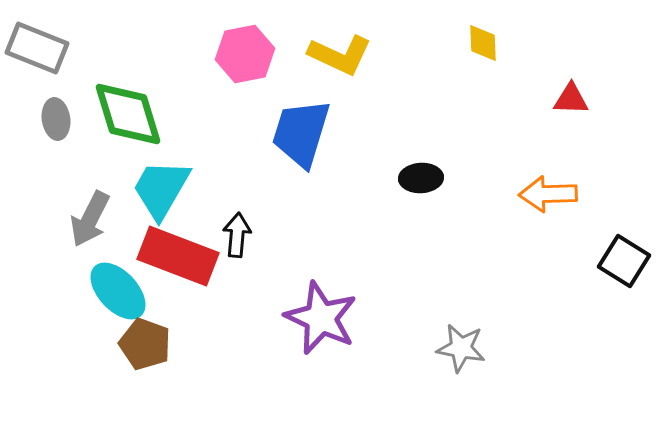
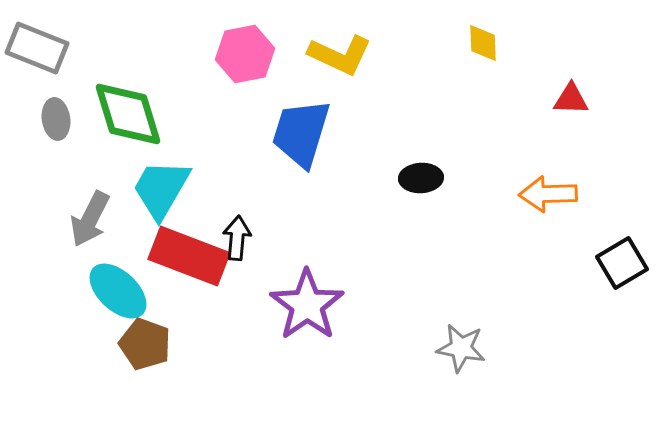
black arrow: moved 3 px down
red rectangle: moved 11 px right
black square: moved 2 px left, 2 px down; rotated 27 degrees clockwise
cyan ellipse: rotated 4 degrees counterclockwise
purple star: moved 14 px left, 13 px up; rotated 12 degrees clockwise
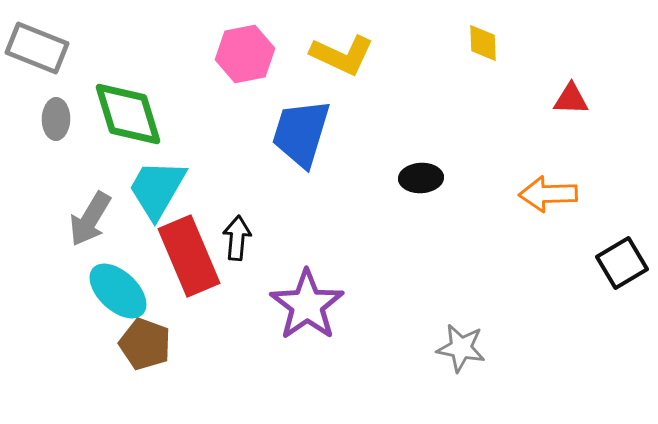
yellow L-shape: moved 2 px right
gray ellipse: rotated 9 degrees clockwise
cyan trapezoid: moved 4 px left
gray arrow: rotated 4 degrees clockwise
red rectangle: rotated 46 degrees clockwise
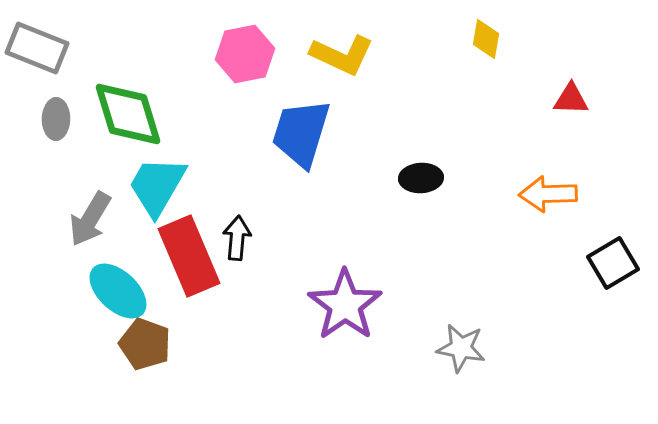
yellow diamond: moved 3 px right, 4 px up; rotated 12 degrees clockwise
cyan trapezoid: moved 3 px up
black square: moved 9 px left
purple star: moved 38 px right
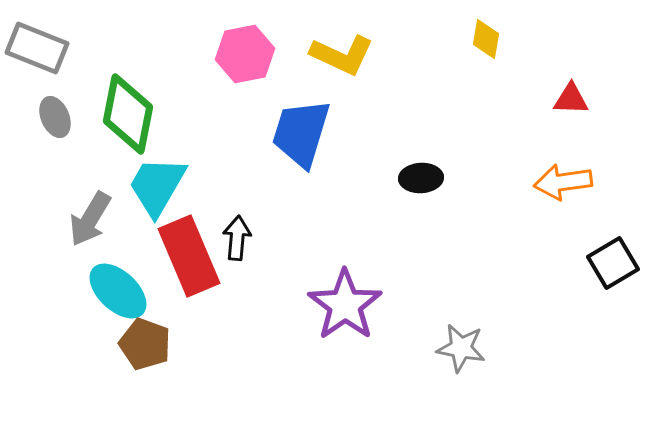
green diamond: rotated 28 degrees clockwise
gray ellipse: moved 1 px left, 2 px up; rotated 24 degrees counterclockwise
orange arrow: moved 15 px right, 12 px up; rotated 6 degrees counterclockwise
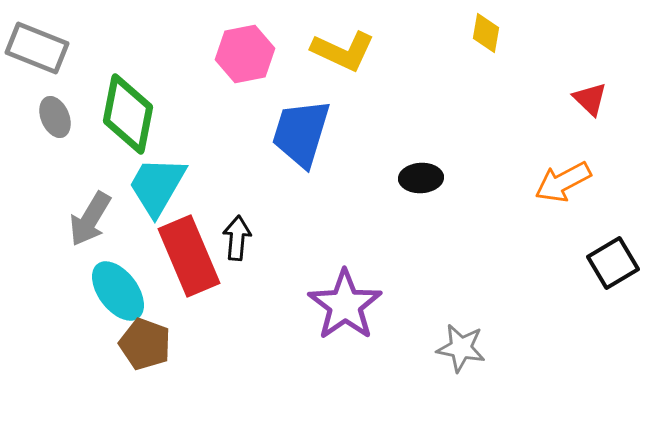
yellow diamond: moved 6 px up
yellow L-shape: moved 1 px right, 4 px up
red triangle: moved 19 px right; rotated 42 degrees clockwise
orange arrow: rotated 20 degrees counterclockwise
cyan ellipse: rotated 10 degrees clockwise
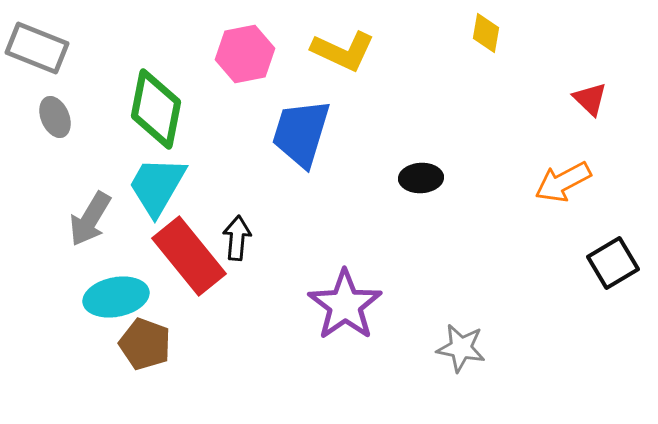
green diamond: moved 28 px right, 5 px up
red rectangle: rotated 16 degrees counterclockwise
cyan ellipse: moved 2 px left, 6 px down; rotated 64 degrees counterclockwise
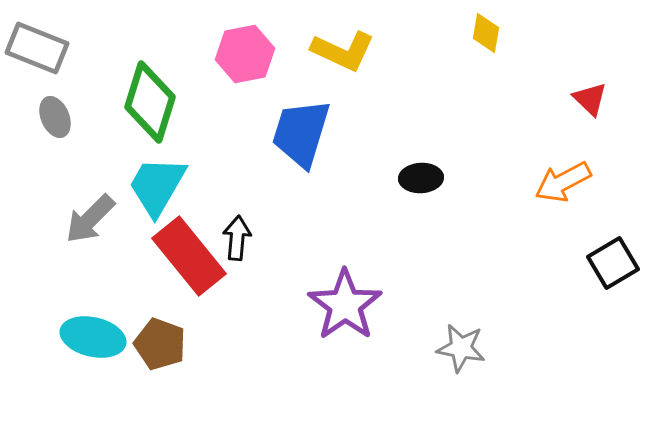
green diamond: moved 6 px left, 7 px up; rotated 6 degrees clockwise
gray arrow: rotated 14 degrees clockwise
cyan ellipse: moved 23 px left, 40 px down; rotated 24 degrees clockwise
brown pentagon: moved 15 px right
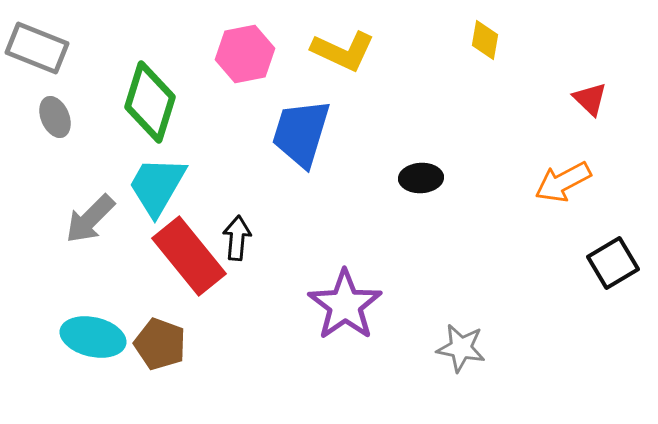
yellow diamond: moved 1 px left, 7 px down
